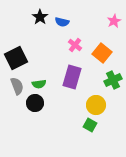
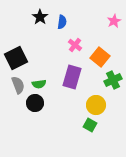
blue semicircle: rotated 96 degrees counterclockwise
orange square: moved 2 px left, 4 px down
gray semicircle: moved 1 px right, 1 px up
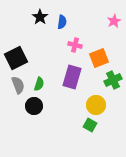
pink cross: rotated 24 degrees counterclockwise
orange square: moved 1 px left, 1 px down; rotated 30 degrees clockwise
green semicircle: rotated 64 degrees counterclockwise
black circle: moved 1 px left, 3 px down
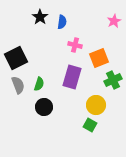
black circle: moved 10 px right, 1 px down
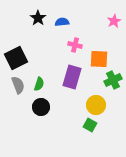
black star: moved 2 px left, 1 px down
blue semicircle: rotated 104 degrees counterclockwise
orange square: moved 1 px down; rotated 24 degrees clockwise
black circle: moved 3 px left
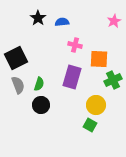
black circle: moved 2 px up
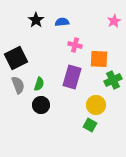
black star: moved 2 px left, 2 px down
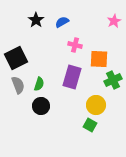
blue semicircle: rotated 24 degrees counterclockwise
black circle: moved 1 px down
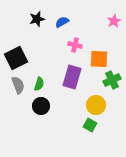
black star: moved 1 px right, 1 px up; rotated 21 degrees clockwise
green cross: moved 1 px left
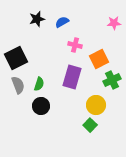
pink star: moved 2 px down; rotated 24 degrees clockwise
orange square: rotated 30 degrees counterclockwise
green square: rotated 16 degrees clockwise
